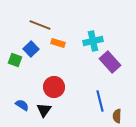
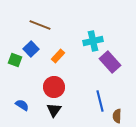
orange rectangle: moved 13 px down; rotated 64 degrees counterclockwise
black triangle: moved 10 px right
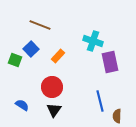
cyan cross: rotated 30 degrees clockwise
purple rectangle: rotated 30 degrees clockwise
red circle: moved 2 px left
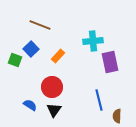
cyan cross: rotated 24 degrees counterclockwise
blue line: moved 1 px left, 1 px up
blue semicircle: moved 8 px right
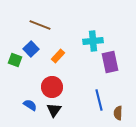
brown semicircle: moved 1 px right, 3 px up
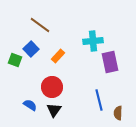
brown line: rotated 15 degrees clockwise
